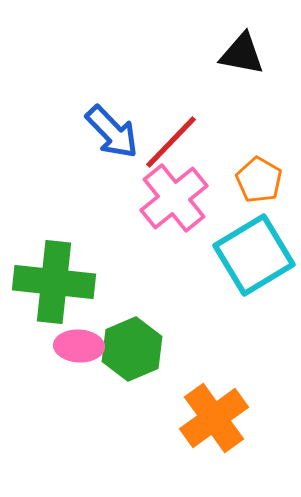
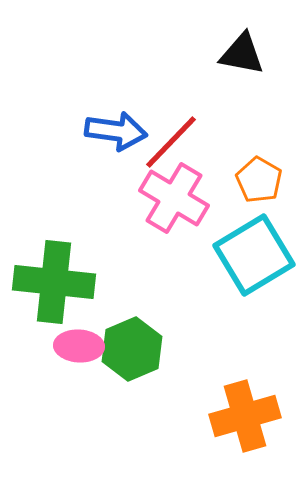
blue arrow: moved 4 px right, 1 px up; rotated 38 degrees counterclockwise
pink cross: rotated 20 degrees counterclockwise
orange cross: moved 31 px right, 2 px up; rotated 20 degrees clockwise
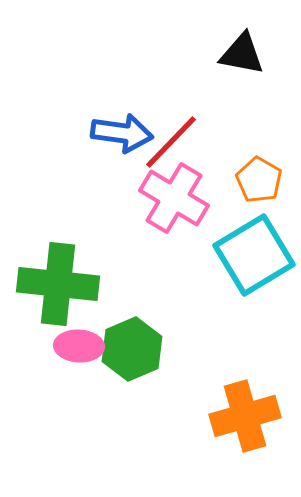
blue arrow: moved 6 px right, 2 px down
green cross: moved 4 px right, 2 px down
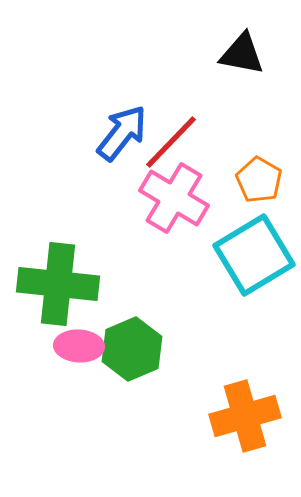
blue arrow: rotated 60 degrees counterclockwise
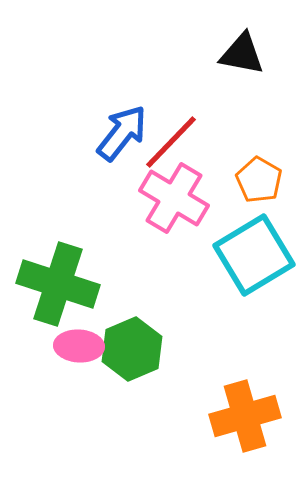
green cross: rotated 12 degrees clockwise
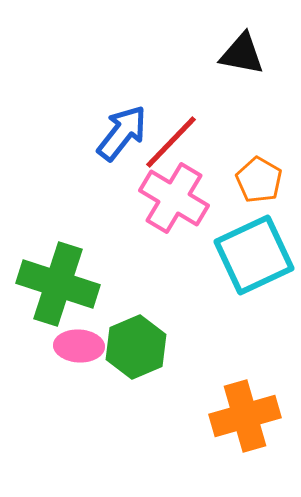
cyan square: rotated 6 degrees clockwise
green hexagon: moved 4 px right, 2 px up
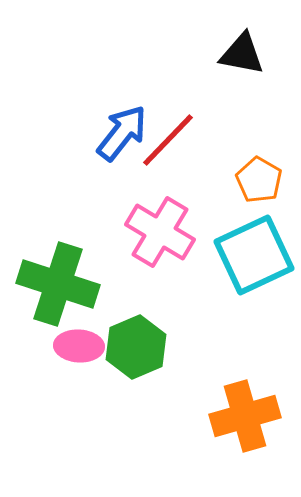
red line: moved 3 px left, 2 px up
pink cross: moved 14 px left, 34 px down
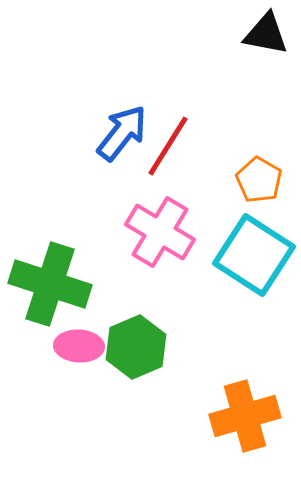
black triangle: moved 24 px right, 20 px up
red line: moved 6 px down; rotated 12 degrees counterclockwise
cyan square: rotated 32 degrees counterclockwise
green cross: moved 8 px left
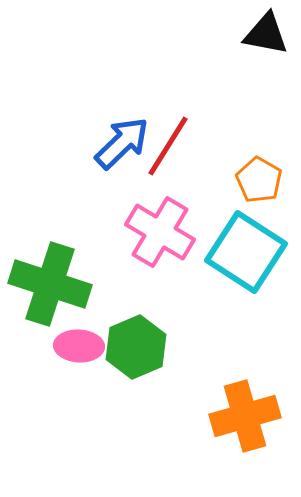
blue arrow: moved 10 px down; rotated 8 degrees clockwise
cyan square: moved 8 px left, 3 px up
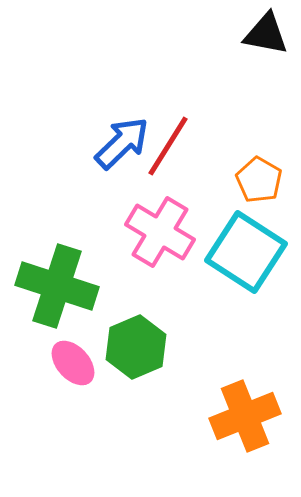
green cross: moved 7 px right, 2 px down
pink ellipse: moved 6 px left, 17 px down; rotated 45 degrees clockwise
orange cross: rotated 6 degrees counterclockwise
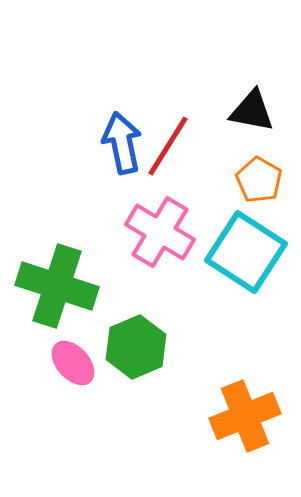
black triangle: moved 14 px left, 77 px down
blue arrow: rotated 58 degrees counterclockwise
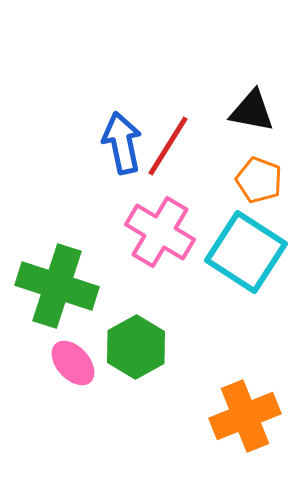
orange pentagon: rotated 9 degrees counterclockwise
green hexagon: rotated 6 degrees counterclockwise
